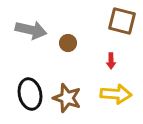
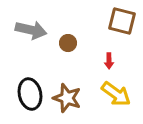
red arrow: moved 2 px left
yellow arrow: rotated 32 degrees clockwise
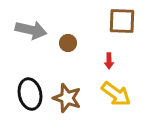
brown square: rotated 12 degrees counterclockwise
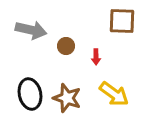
brown circle: moved 2 px left, 3 px down
red arrow: moved 13 px left, 4 px up
yellow arrow: moved 2 px left
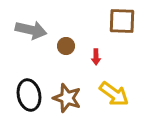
black ellipse: moved 1 px left, 1 px down
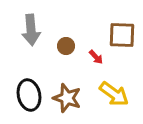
brown square: moved 14 px down
gray arrow: rotated 72 degrees clockwise
red arrow: rotated 42 degrees counterclockwise
